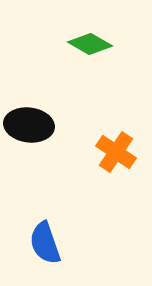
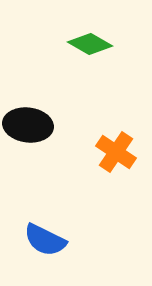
black ellipse: moved 1 px left
blue semicircle: moved 3 px up; rotated 45 degrees counterclockwise
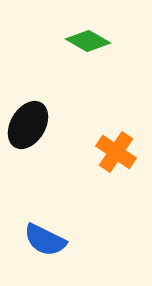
green diamond: moved 2 px left, 3 px up
black ellipse: rotated 66 degrees counterclockwise
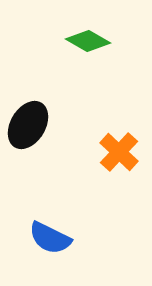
orange cross: moved 3 px right; rotated 9 degrees clockwise
blue semicircle: moved 5 px right, 2 px up
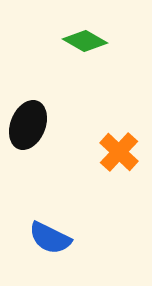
green diamond: moved 3 px left
black ellipse: rotated 9 degrees counterclockwise
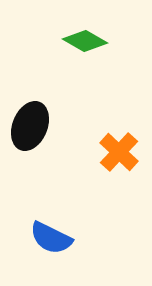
black ellipse: moved 2 px right, 1 px down
blue semicircle: moved 1 px right
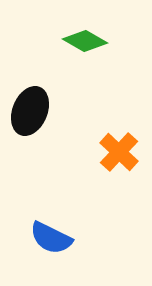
black ellipse: moved 15 px up
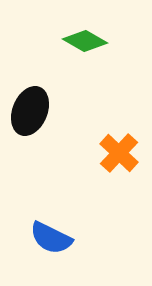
orange cross: moved 1 px down
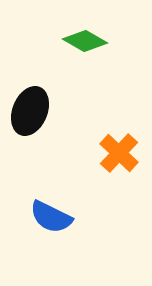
blue semicircle: moved 21 px up
